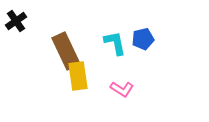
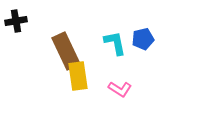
black cross: rotated 25 degrees clockwise
pink L-shape: moved 2 px left
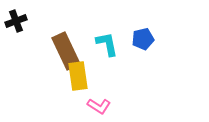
black cross: rotated 10 degrees counterclockwise
cyan L-shape: moved 8 px left, 1 px down
pink L-shape: moved 21 px left, 17 px down
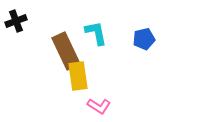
blue pentagon: moved 1 px right
cyan L-shape: moved 11 px left, 11 px up
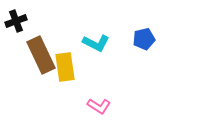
cyan L-shape: moved 10 px down; rotated 128 degrees clockwise
brown rectangle: moved 25 px left, 4 px down
yellow rectangle: moved 13 px left, 9 px up
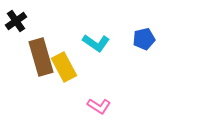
black cross: rotated 15 degrees counterclockwise
cyan L-shape: rotated 8 degrees clockwise
brown rectangle: moved 2 px down; rotated 9 degrees clockwise
yellow rectangle: moved 1 px left; rotated 20 degrees counterclockwise
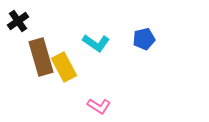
black cross: moved 2 px right
